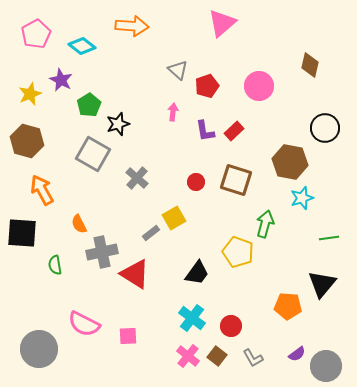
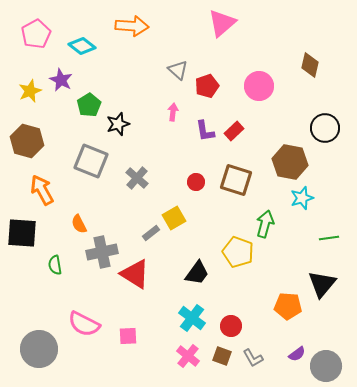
yellow star at (30, 94): moved 3 px up
gray square at (93, 154): moved 2 px left, 7 px down; rotated 8 degrees counterclockwise
brown square at (217, 356): moved 5 px right; rotated 18 degrees counterclockwise
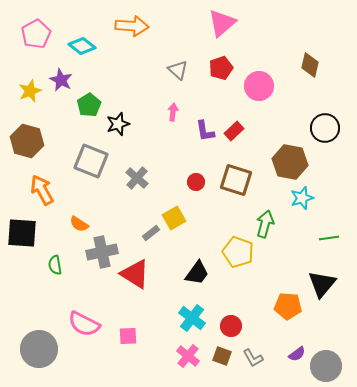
red pentagon at (207, 86): moved 14 px right, 18 px up
orange semicircle at (79, 224): rotated 30 degrees counterclockwise
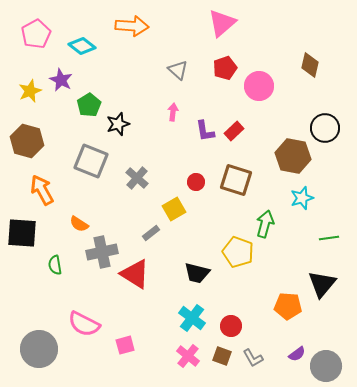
red pentagon at (221, 68): moved 4 px right
brown hexagon at (290, 162): moved 3 px right, 6 px up
yellow square at (174, 218): moved 9 px up
black trapezoid at (197, 273): rotated 68 degrees clockwise
pink square at (128, 336): moved 3 px left, 9 px down; rotated 12 degrees counterclockwise
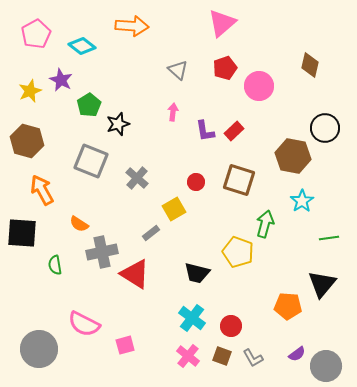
brown square at (236, 180): moved 3 px right
cyan star at (302, 198): moved 3 px down; rotated 15 degrees counterclockwise
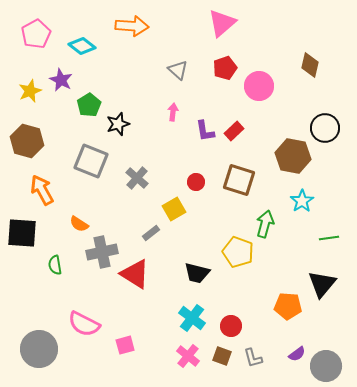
gray L-shape at (253, 358): rotated 15 degrees clockwise
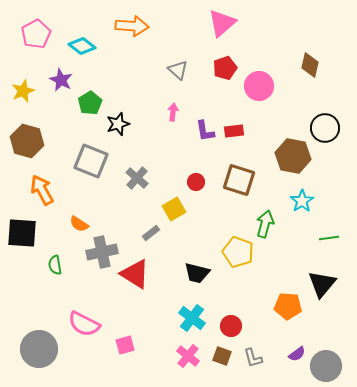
yellow star at (30, 91): moved 7 px left
green pentagon at (89, 105): moved 1 px right, 2 px up
red rectangle at (234, 131): rotated 36 degrees clockwise
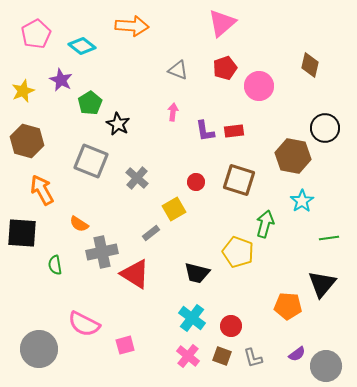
gray triangle at (178, 70): rotated 20 degrees counterclockwise
black star at (118, 124): rotated 25 degrees counterclockwise
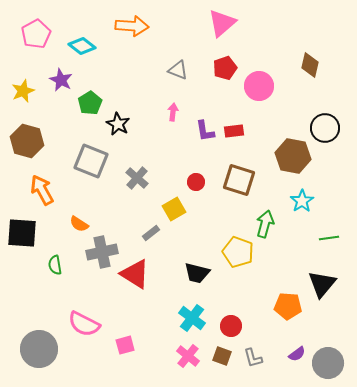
gray circle at (326, 366): moved 2 px right, 3 px up
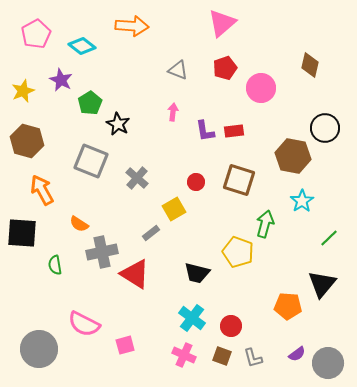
pink circle at (259, 86): moved 2 px right, 2 px down
green line at (329, 238): rotated 36 degrees counterclockwise
pink cross at (188, 356): moved 4 px left, 1 px up; rotated 15 degrees counterclockwise
